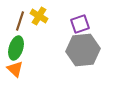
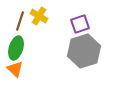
gray hexagon: moved 1 px right, 1 px down; rotated 12 degrees counterclockwise
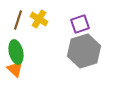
yellow cross: moved 3 px down
brown line: moved 2 px left, 1 px up
green ellipse: moved 4 px down; rotated 30 degrees counterclockwise
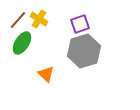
brown line: rotated 24 degrees clockwise
green ellipse: moved 6 px right, 9 px up; rotated 45 degrees clockwise
orange triangle: moved 31 px right, 5 px down
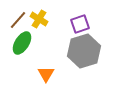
orange triangle: rotated 18 degrees clockwise
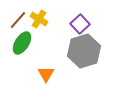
purple square: rotated 24 degrees counterclockwise
